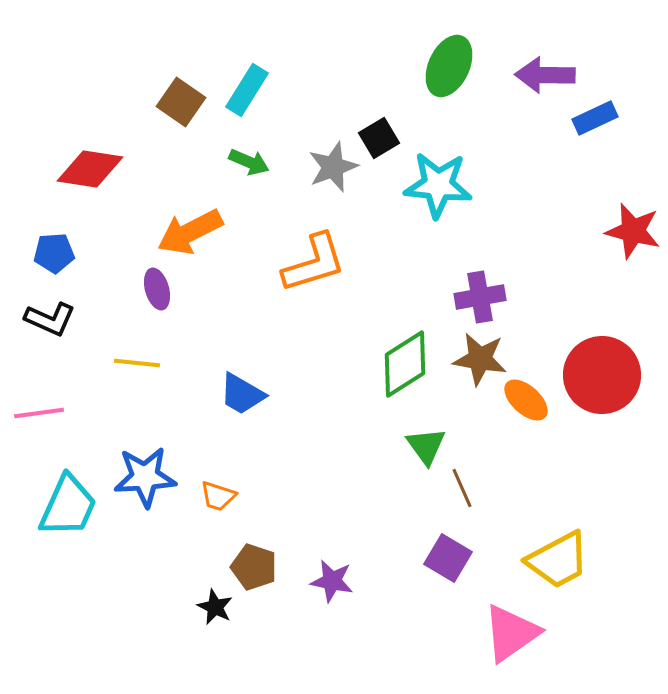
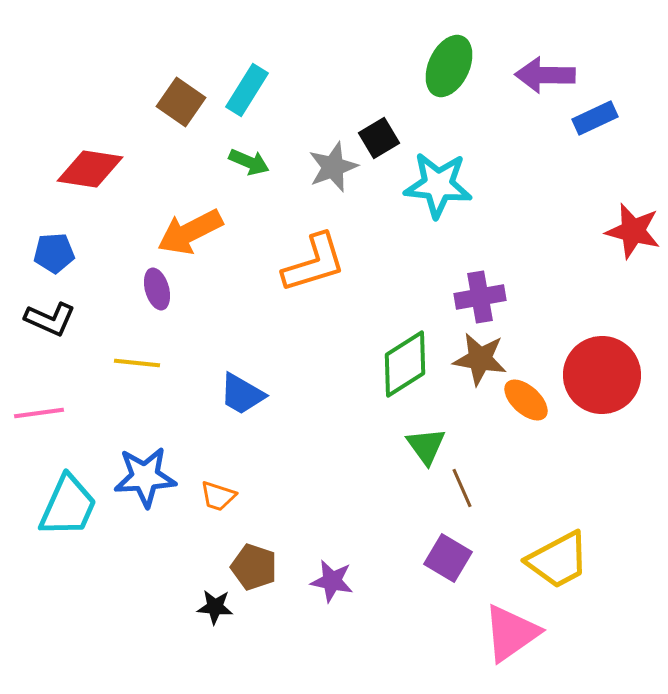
black star: rotated 21 degrees counterclockwise
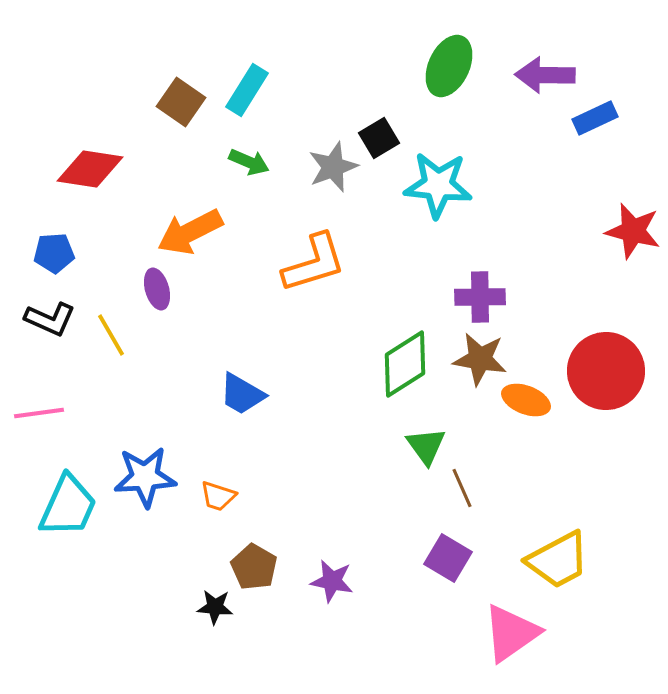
purple cross: rotated 9 degrees clockwise
yellow line: moved 26 px left, 28 px up; rotated 54 degrees clockwise
red circle: moved 4 px right, 4 px up
orange ellipse: rotated 21 degrees counterclockwise
brown pentagon: rotated 12 degrees clockwise
